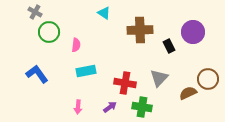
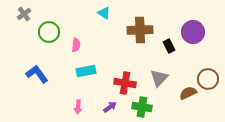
gray cross: moved 11 px left, 2 px down; rotated 24 degrees clockwise
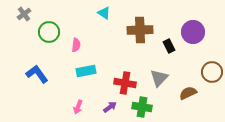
brown circle: moved 4 px right, 7 px up
pink arrow: rotated 16 degrees clockwise
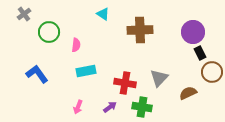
cyan triangle: moved 1 px left, 1 px down
black rectangle: moved 31 px right, 7 px down
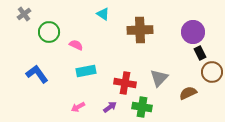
pink semicircle: rotated 72 degrees counterclockwise
pink arrow: rotated 40 degrees clockwise
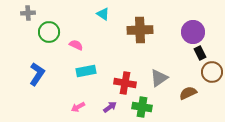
gray cross: moved 4 px right, 1 px up; rotated 32 degrees clockwise
blue L-shape: rotated 70 degrees clockwise
gray triangle: rotated 12 degrees clockwise
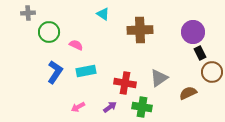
blue L-shape: moved 18 px right, 2 px up
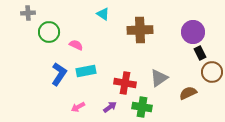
blue L-shape: moved 4 px right, 2 px down
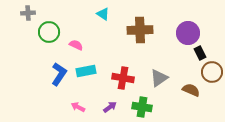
purple circle: moved 5 px left, 1 px down
red cross: moved 2 px left, 5 px up
brown semicircle: moved 3 px right, 3 px up; rotated 48 degrees clockwise
pink arrow: rotated 56 degrees clockwise
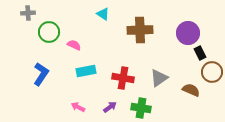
pink semicircle: moved 2 px left
blue L-shape: moved 18 px left
green cross: moved 1 px left, 1 px down
